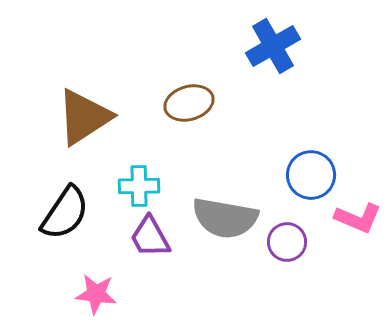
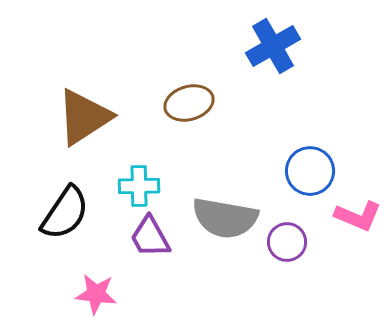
blue circle: moved 1 px left, 4 px up
pink L-shape: moved 2 px up
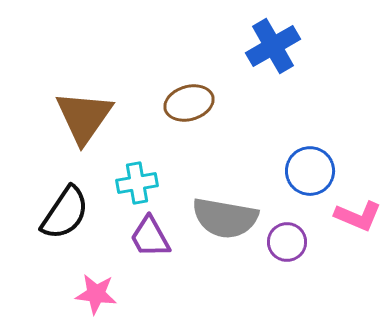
brown triangle: rotated 22 degrees counterclockwise
cyan cross: moved 2 px left, 3 px up; rotated 9 degrees counterclockwise
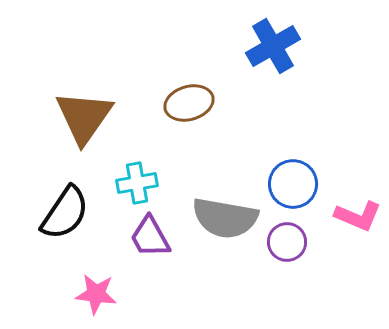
blue circle: moved 17 px left, 13 px down
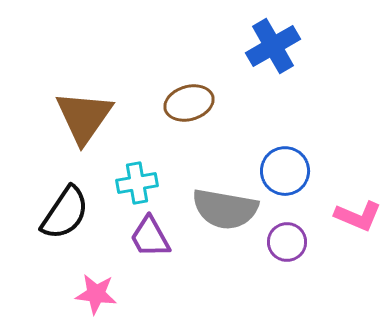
blue circle: moved 8 px left, 13 px up
gray semicircle: moved 9 px up
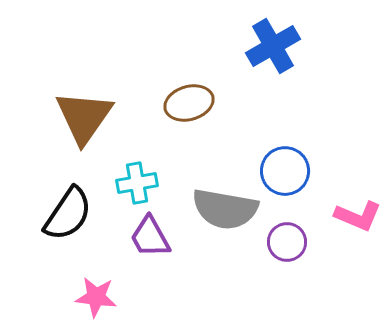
black semicircle: moved 3 px right, 1 px down
pink star: moved 3 px down
